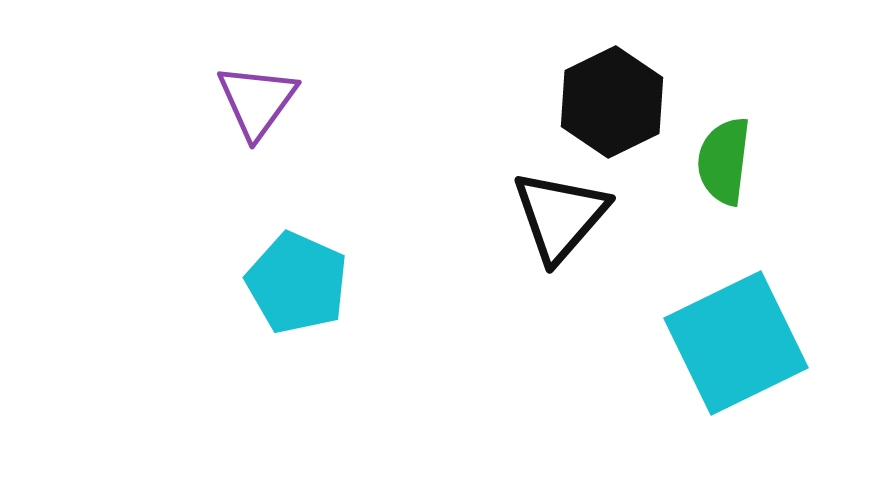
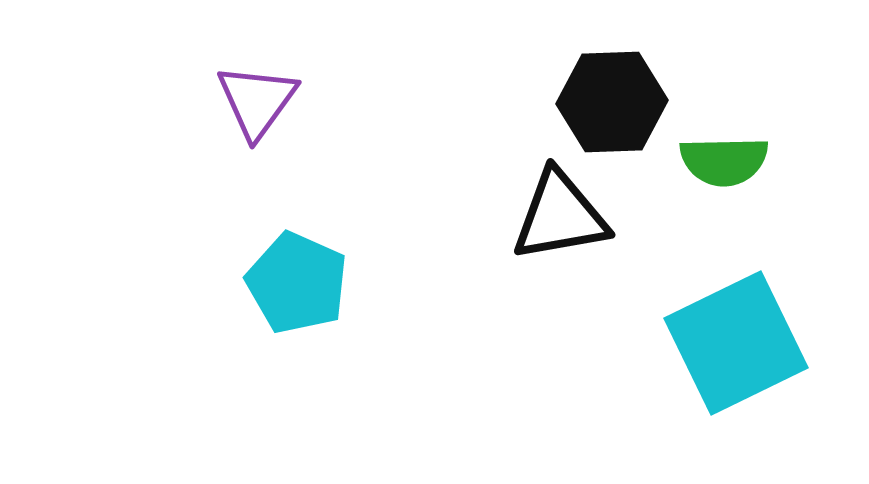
black hexagon: rotated 24 degrees clockwise
green semicircle: rotated 98 degrees counterclockwise
black triangle: rotated 39 degrees clockwise
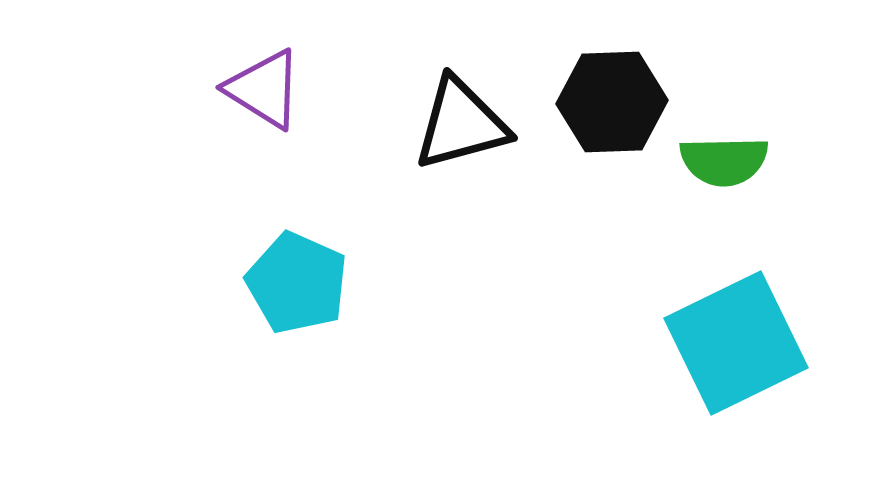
purple triangle: moved 7 px right, 12 px up; rotated 34 degrees counterclockwise
black triangle: moved 99 px left, 92 px up; rotated 5 degrees counterclockwise
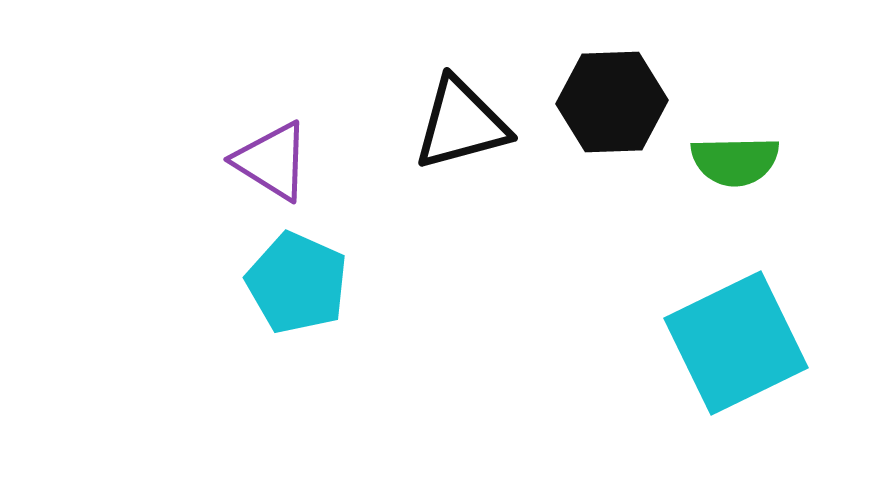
purple triangle: moved 8 px right, 72 px down
green semicircle: moved 11 px right
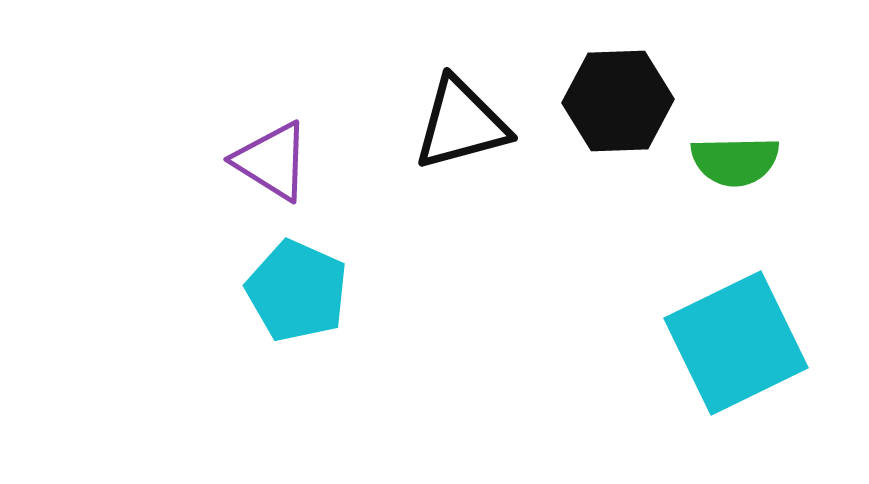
black hexagon: moved 6 px right, 1 px up
cyan pentagon: moved 8 px down
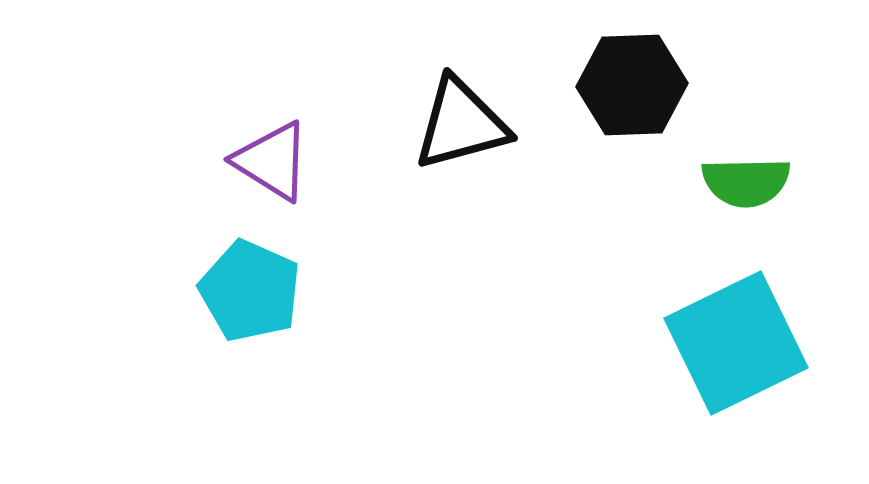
black hexagon: moved 14 px right, 16 px up
green semicircle: moved 11 px right, 21 px down
cyan pentagon: moved 47 px left
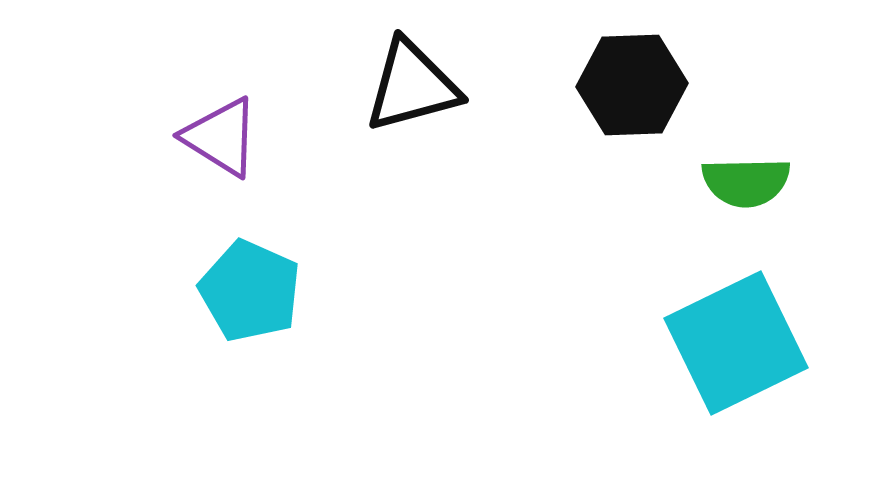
black triangle: moved 49 px left, 38 px up
purple triangle: moved 51 px left, 24 px up
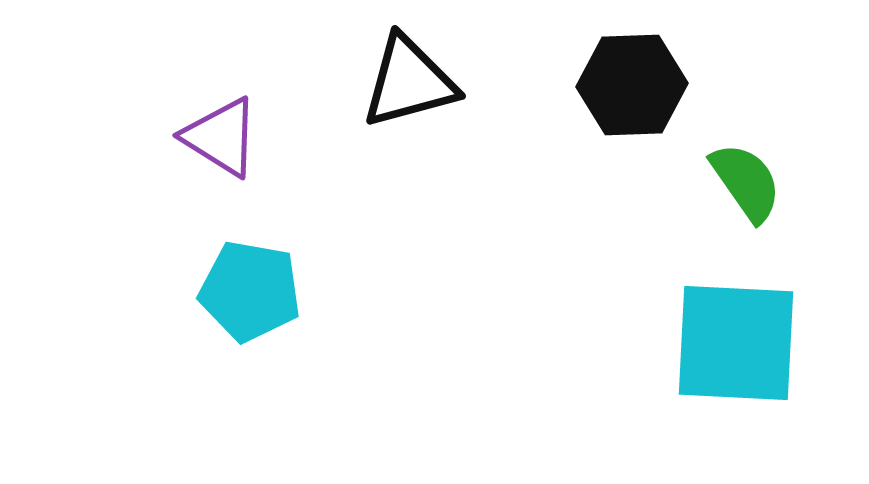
black triangle: moved 3 px left, 4 px up
green semicircle: rotated 124 degrees counterclockwise
cyan pentagon: rotated 14 degrees counterclockwise
cyan square: rotated 29 degrees clockwise
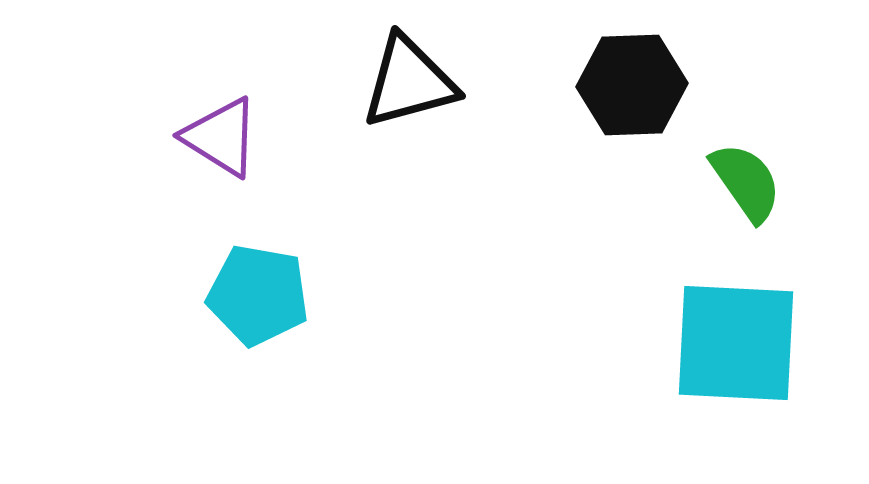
cyan pentagon: moved 8 px right, 4 px down
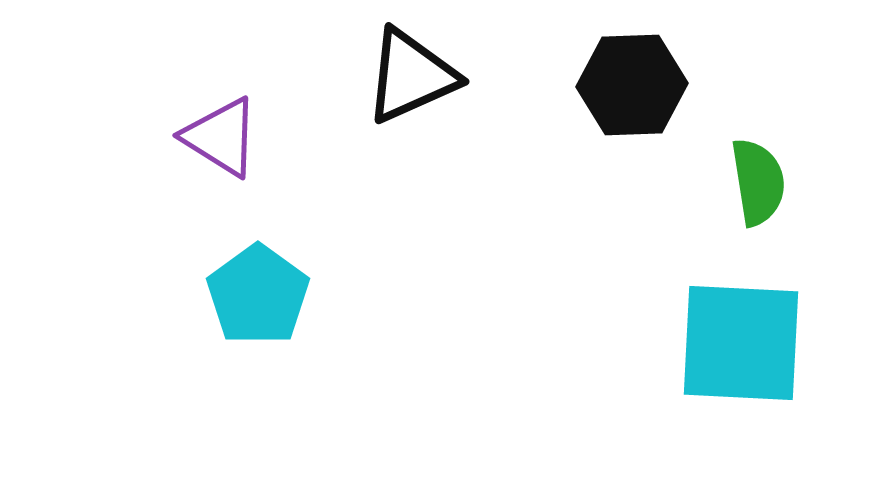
black triangle: moved 2 px right, 6 px up; rotated 9 degrees counterclockwise
green semicircle: moved 12 px right; rotated 26 degrees clockwise
cyan pentagon: rotated 26 degrees clockwise
cyan square: moved 5 px right
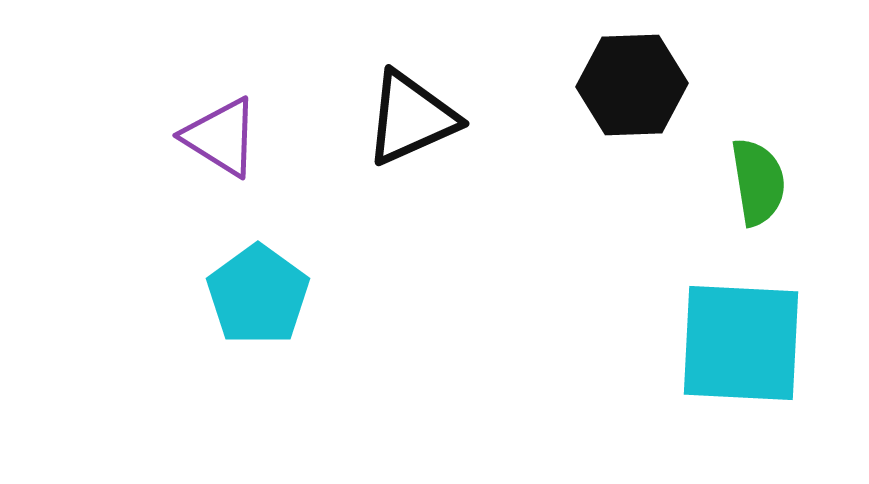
black triangle: moved 42 px down
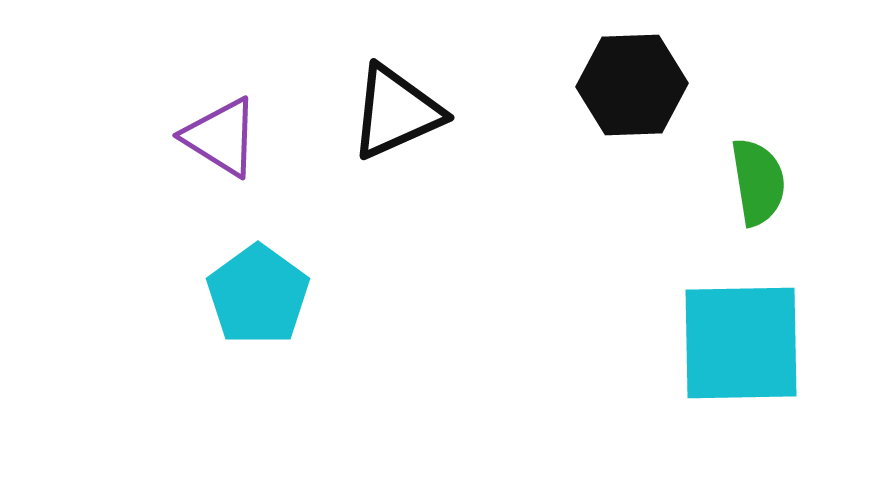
black triangle: moved 15 px left, 6 px up
cyan square: rotated 4 degrees counterclockwise
